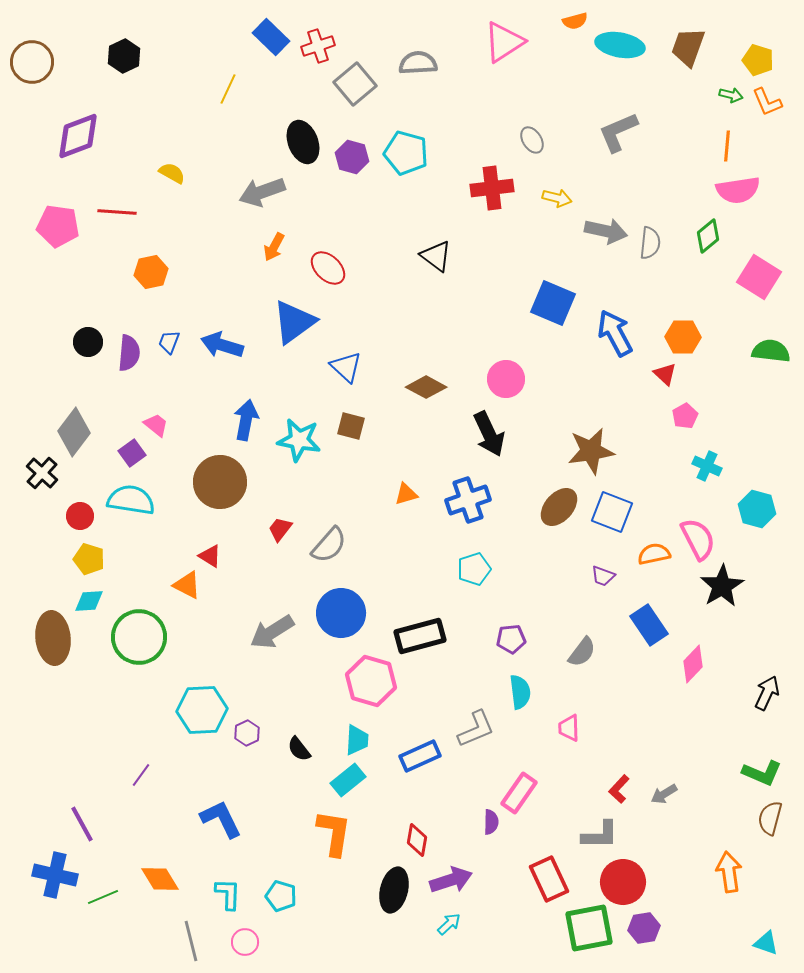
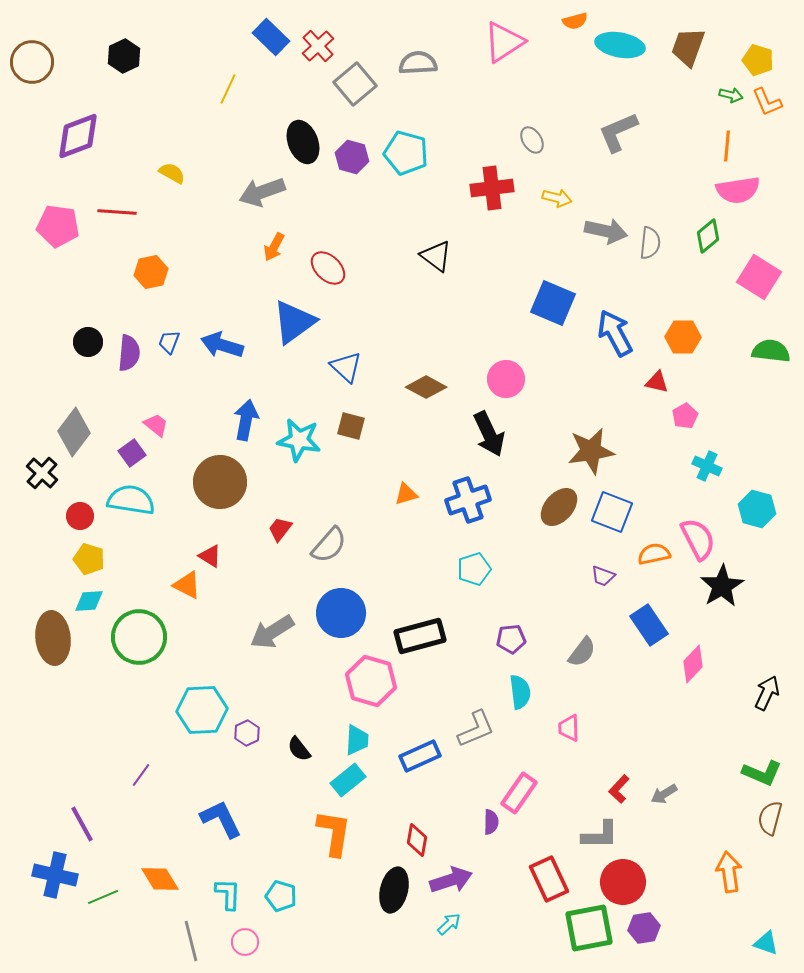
red cross at (318, 46): rotated 24 degrees counterclockwise
red triangle at (665, 374): moved 8 px left, 8 px down; rotated 30 degrees counterclockwise
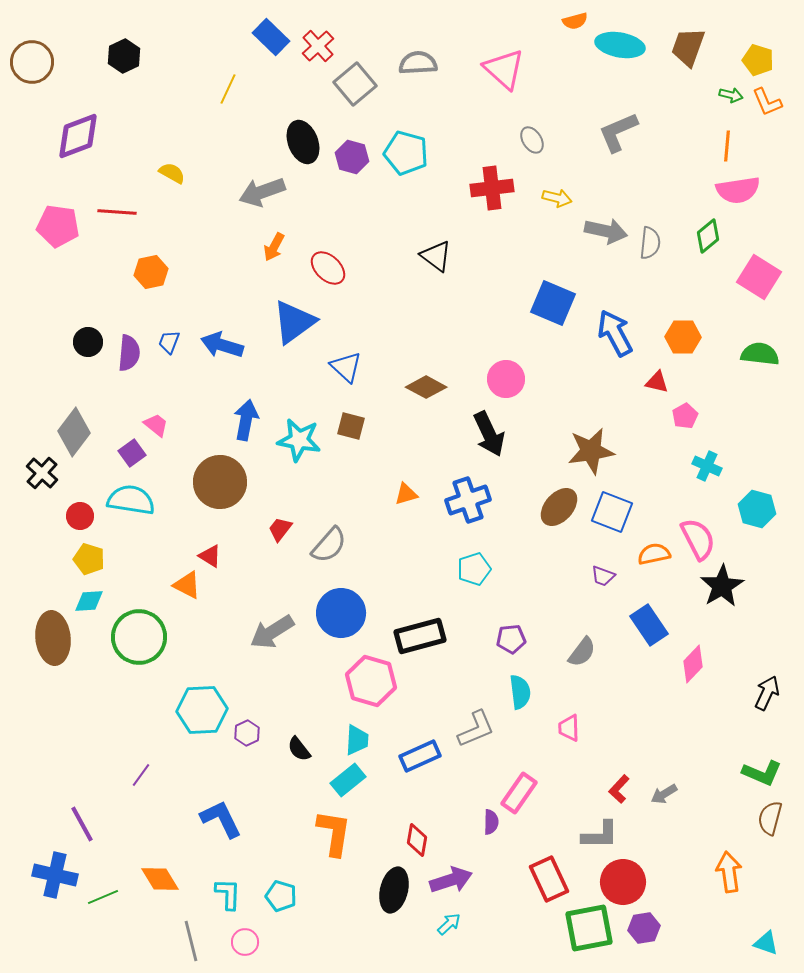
pink triangle at (504, 42): moved 27 px down; rotated 45 degrees counterclockwise
green semicircle at (771, 351): moved 11 px left, 3 px down
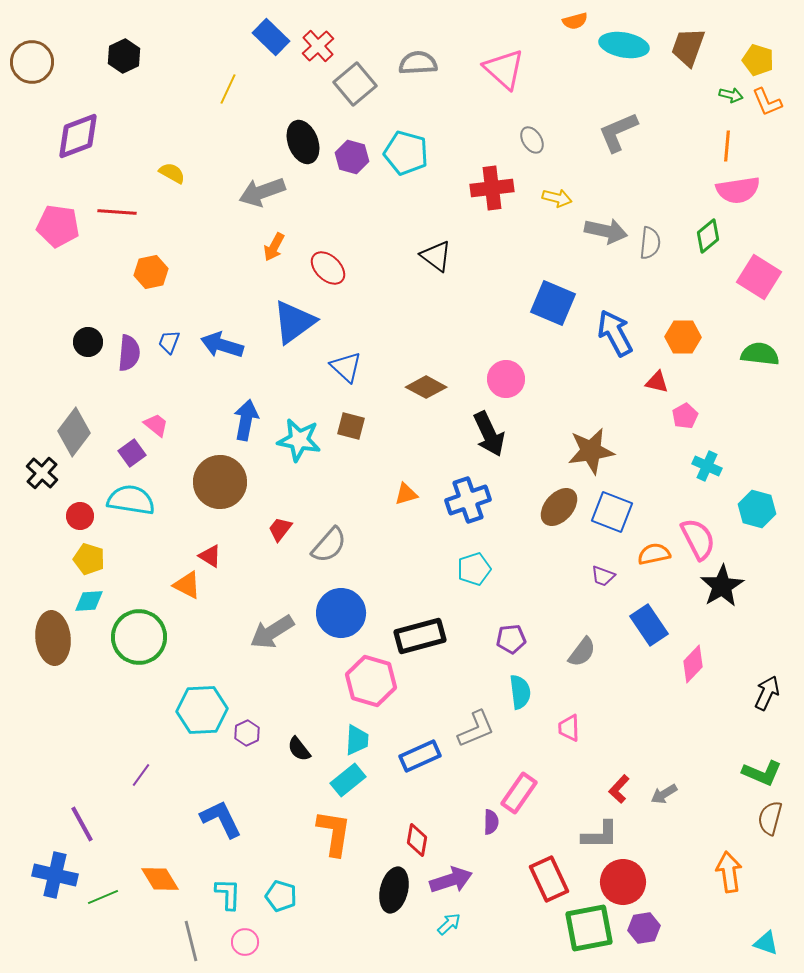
cyan ellipse at (620, 45): moved 4 px right
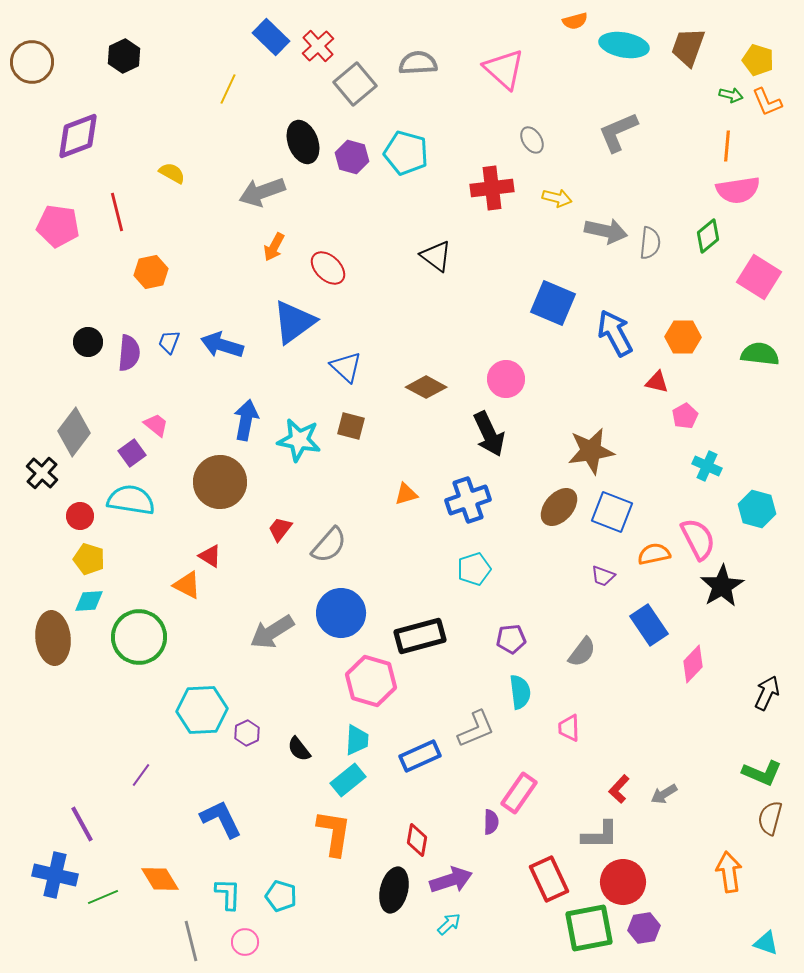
red line at (117, 212): rotated 72 degrees clockwise
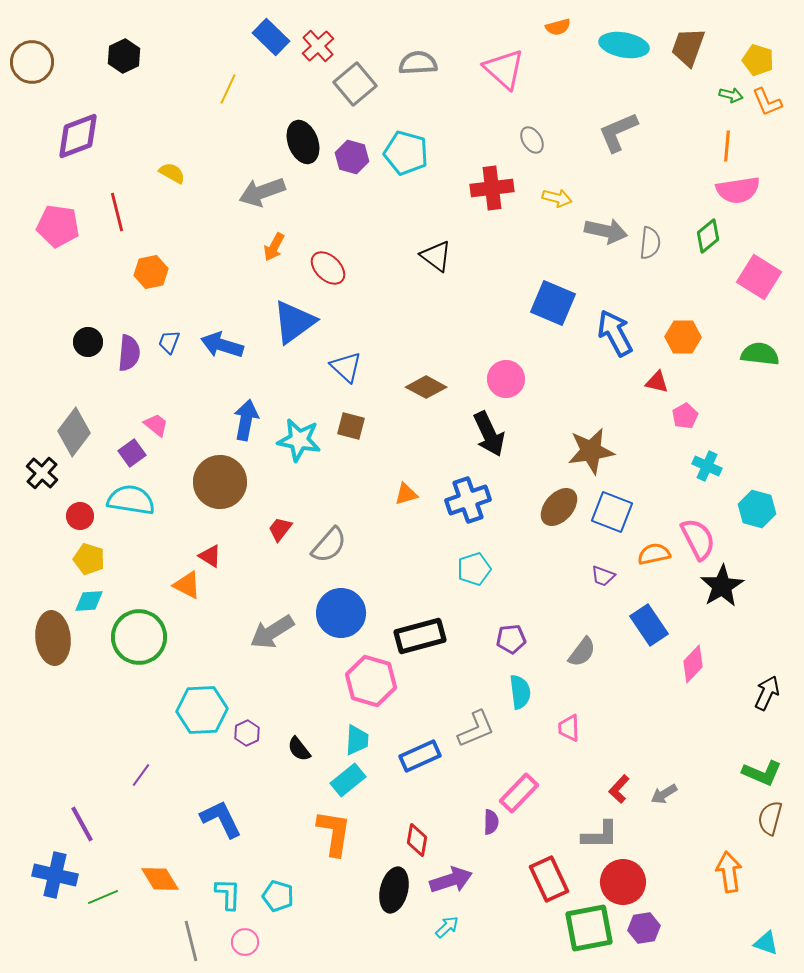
orange semicircle at (575, 21): moved 17 px left, 6 px down
pink rectangle at (519, 793): rotated 9 degrees clockwise
cyan pentagon at (281, 896): moved 3 px left
cyan arrow at (449, 924): moved 2 px left, 3 px down
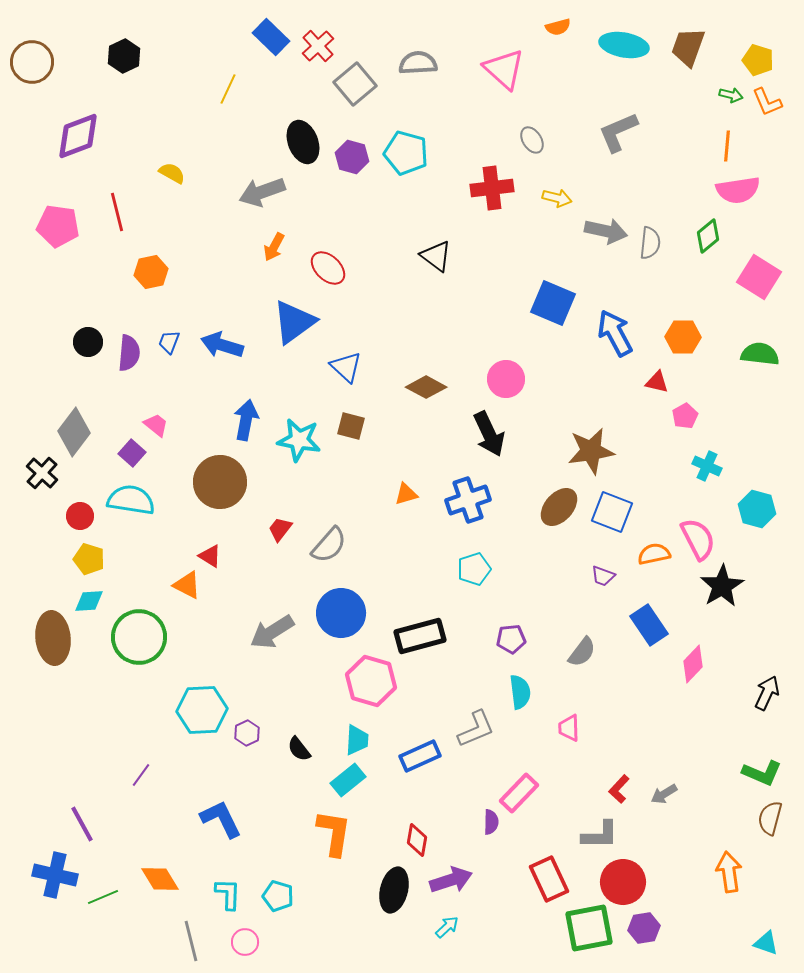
purple square at (132, 453): rotated 12 degrees counterclockwise
